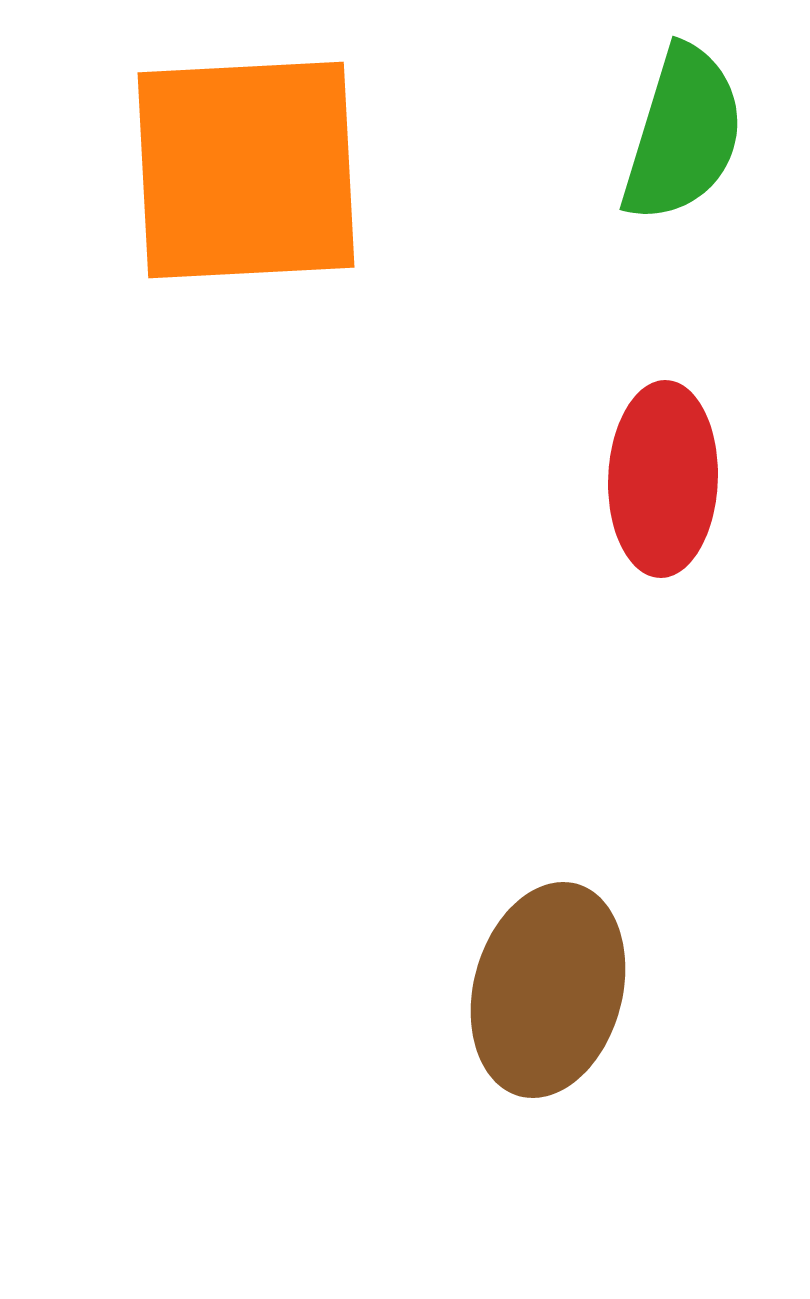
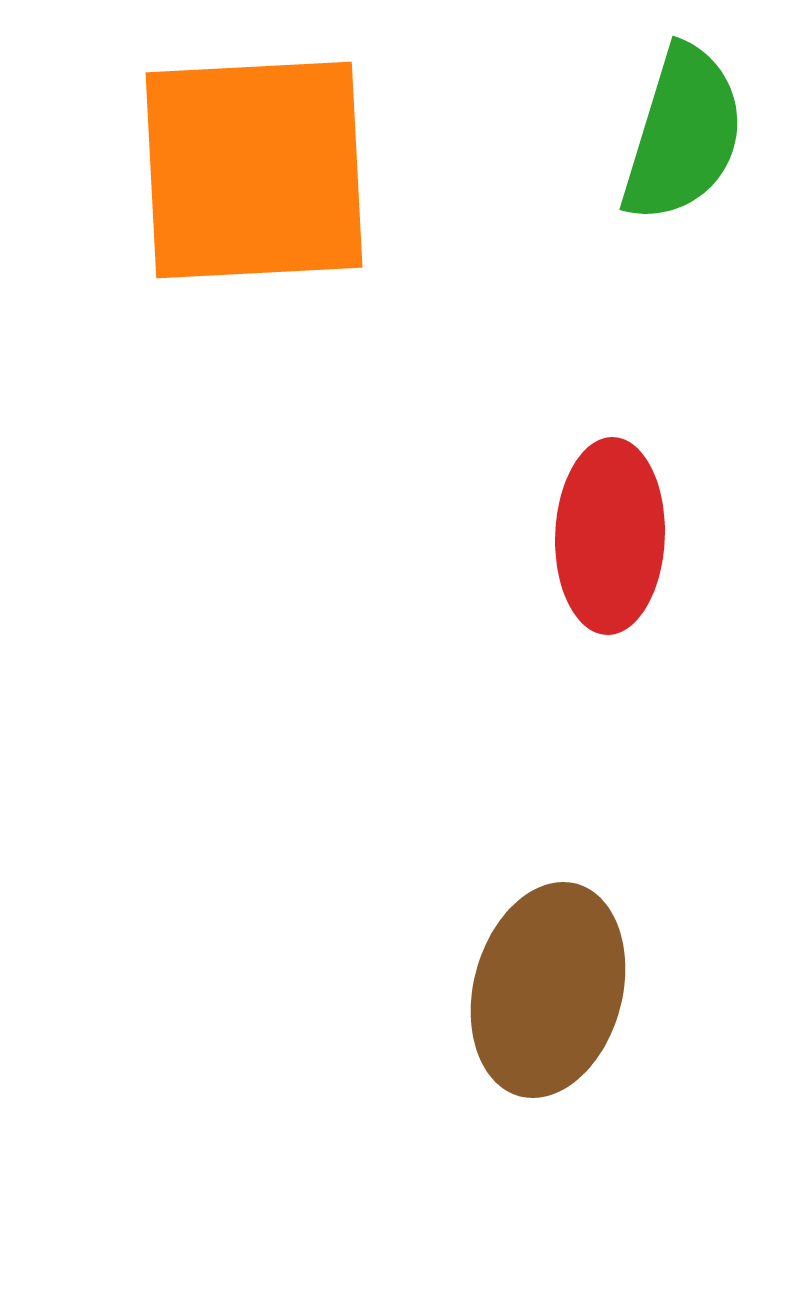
orange square: moved 8 px right
red ellipse: moved 53 px left, 57 px down
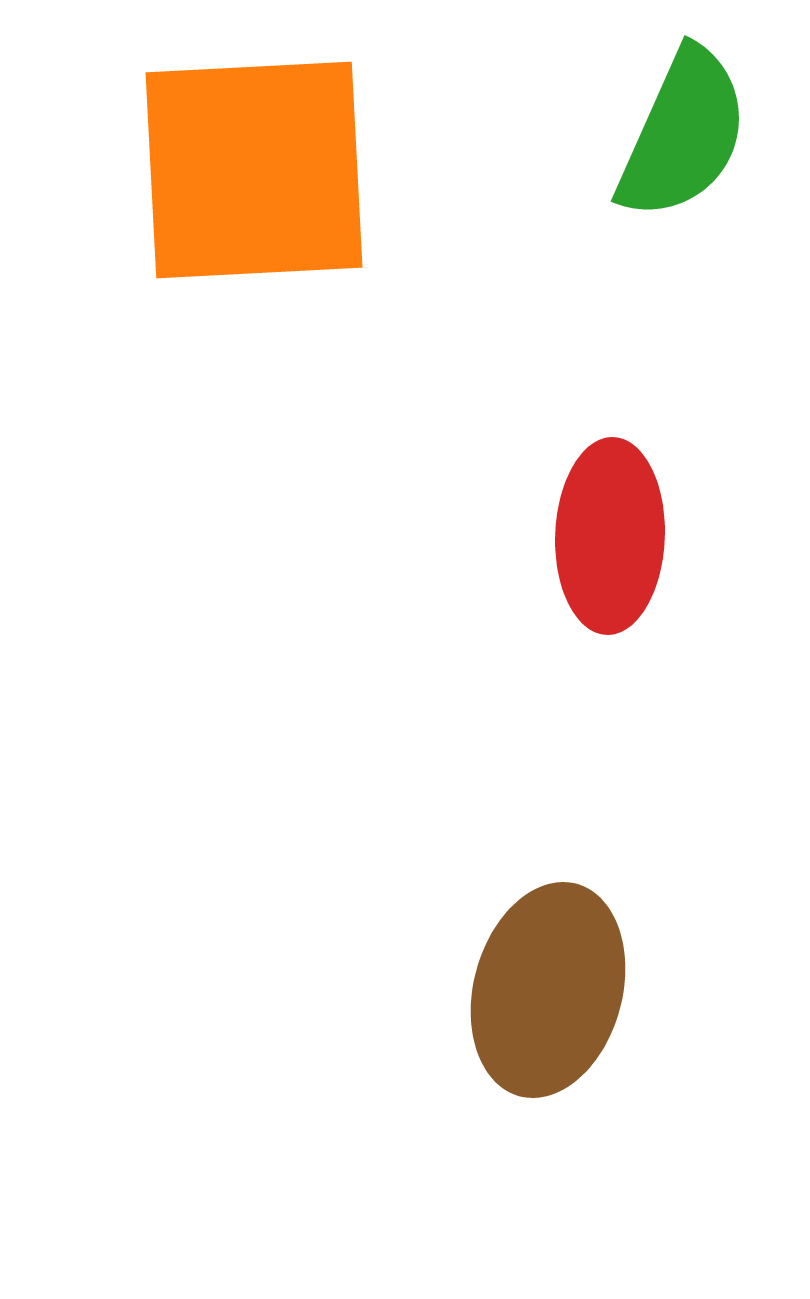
green semicircle: rotated 7 degrees clockwise
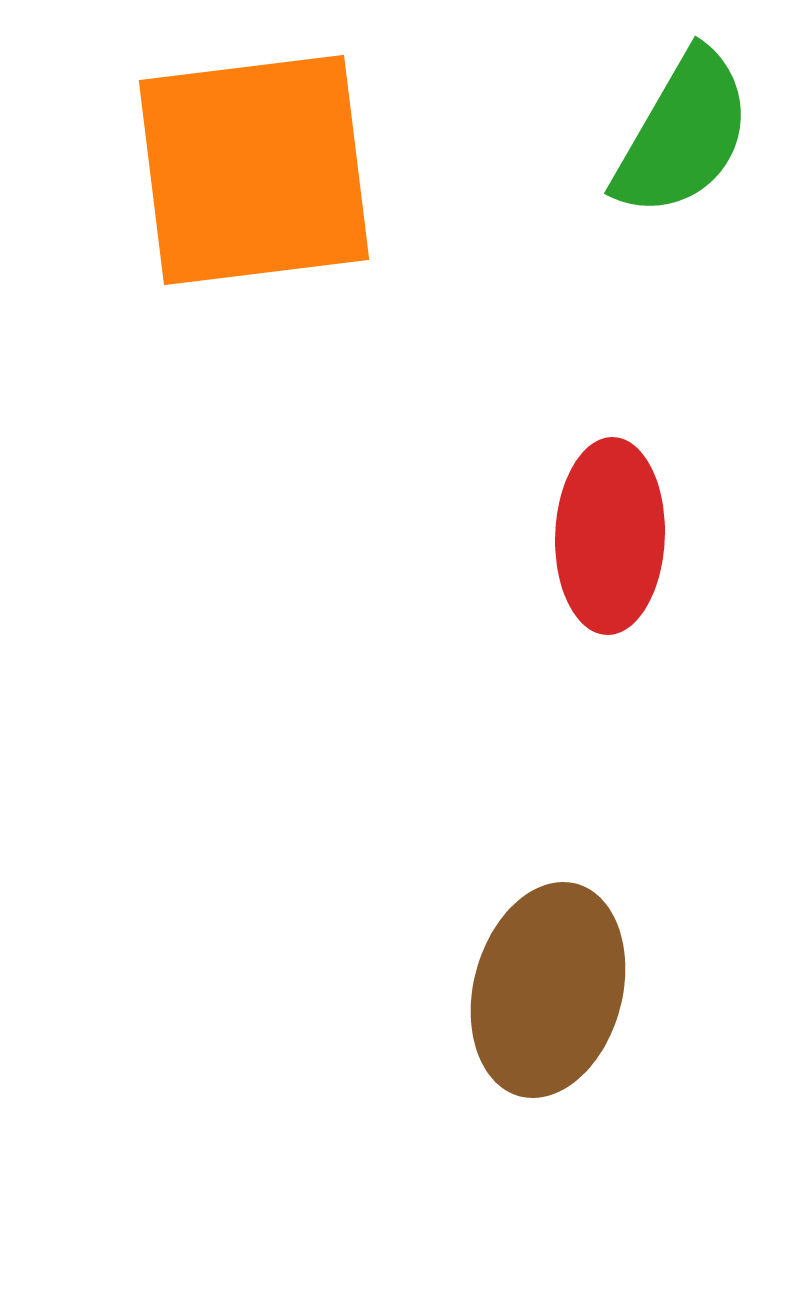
green semicircle: rotated 6 degrees clockwise
orange square: rotated 4 degrees counterclockwise
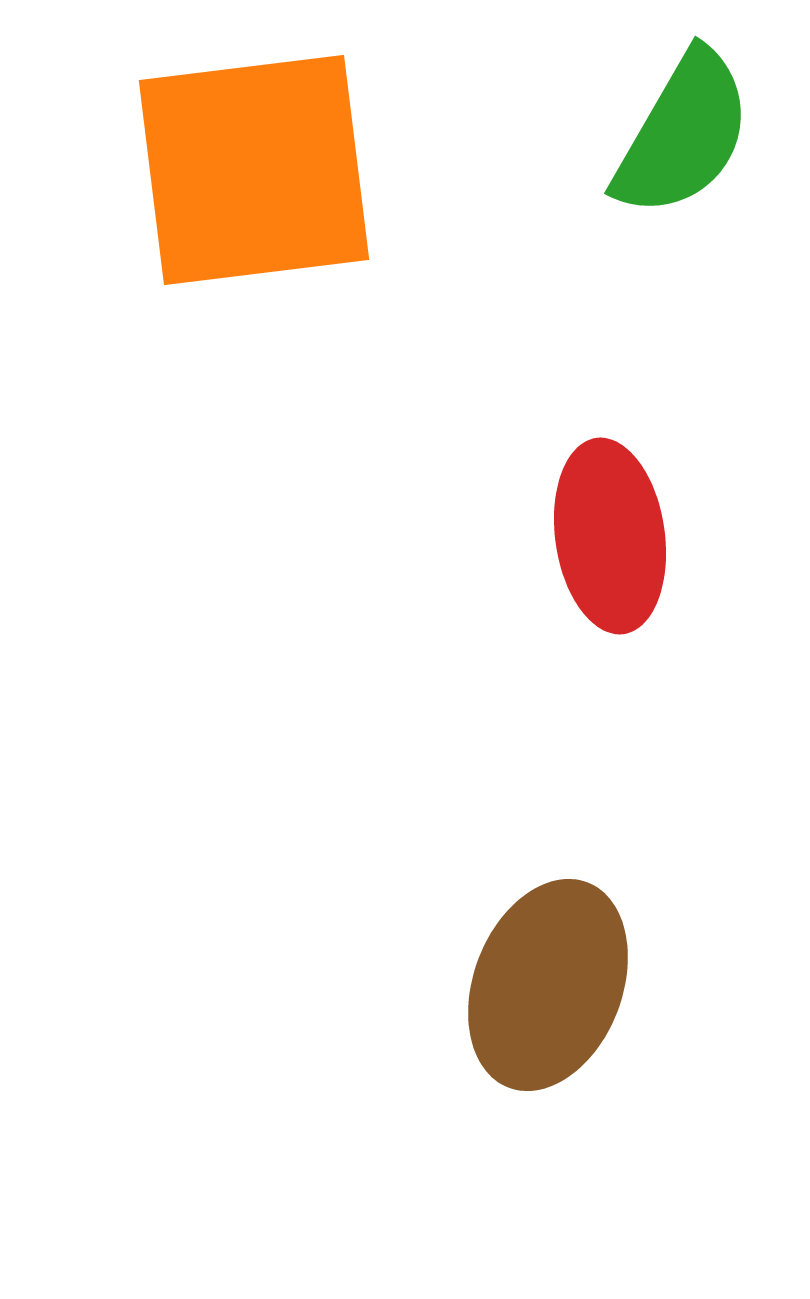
red ellipse: rotated 10 degrees counterclockwise
brown ellipse: moved 5 px up; rotated 6 degrees clockwise
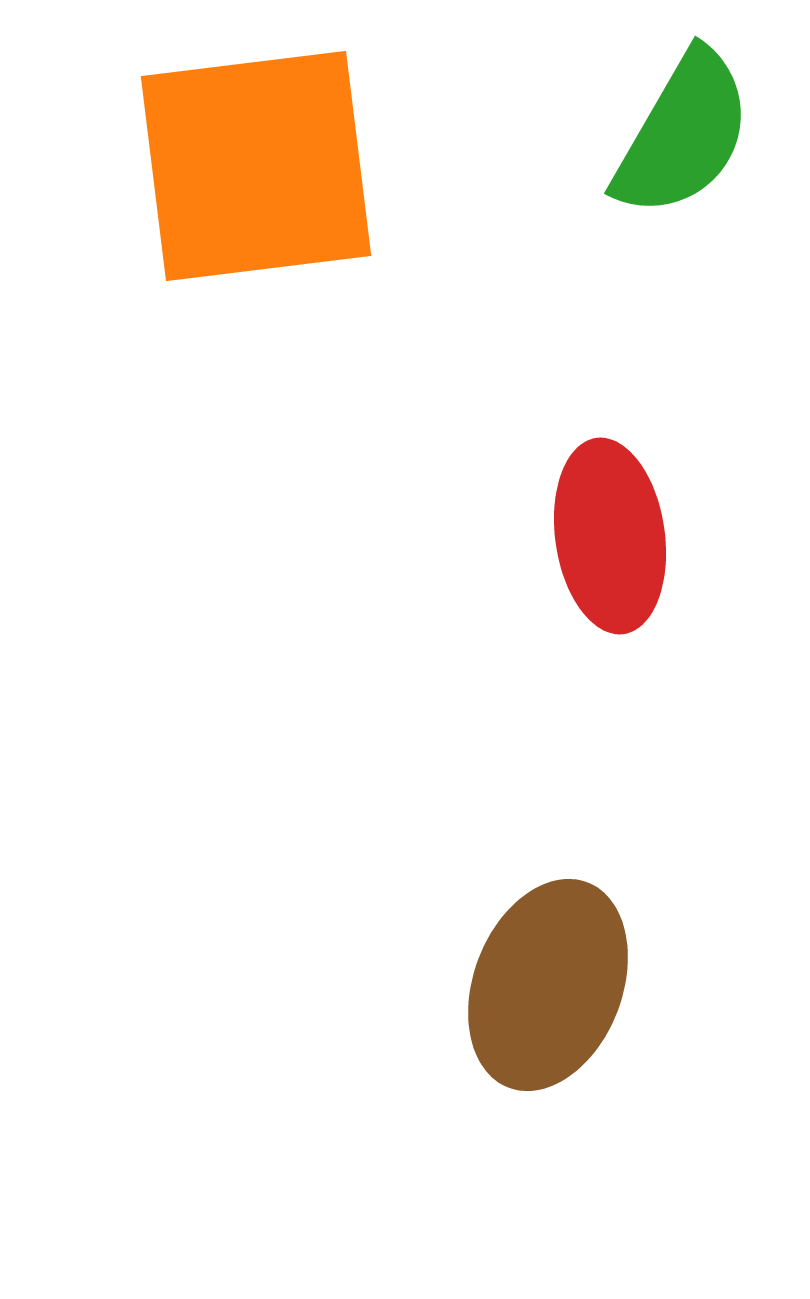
orange square: moved 2 px right, 4 px up
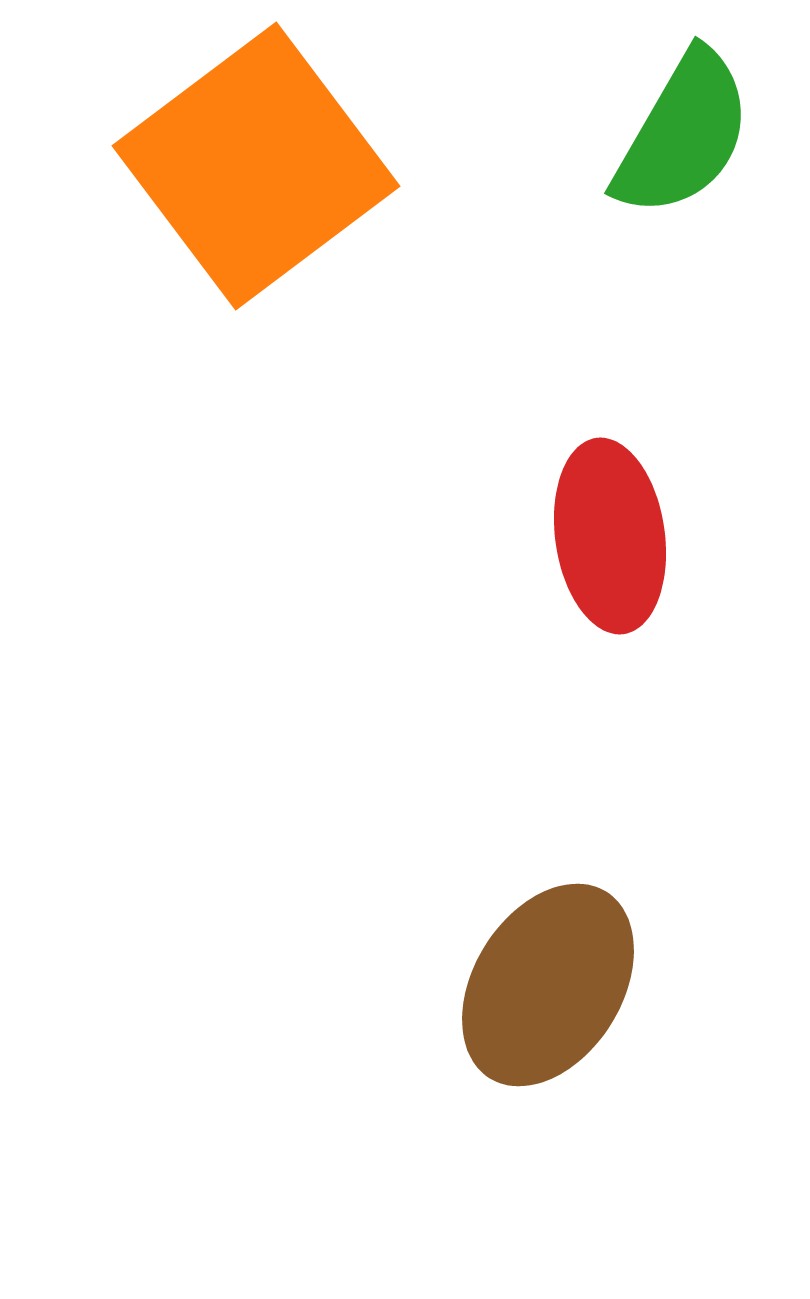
orange square: rotated 30 degrees counterclockwise
brown ellipse: rotated 11 degrees clockwise
